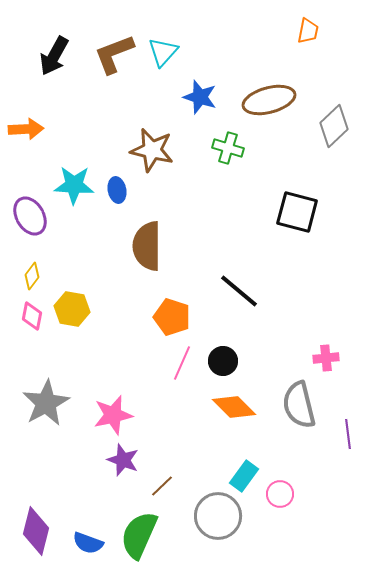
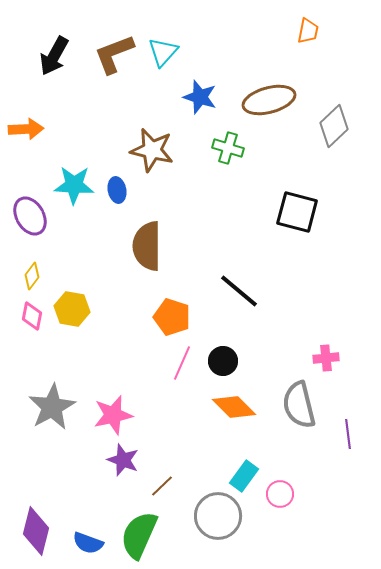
gray star: moved 6 px right, 4 px down
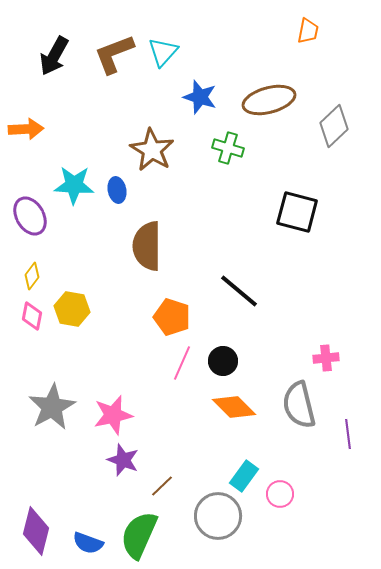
brown star: rotated 18 degrees clockwise
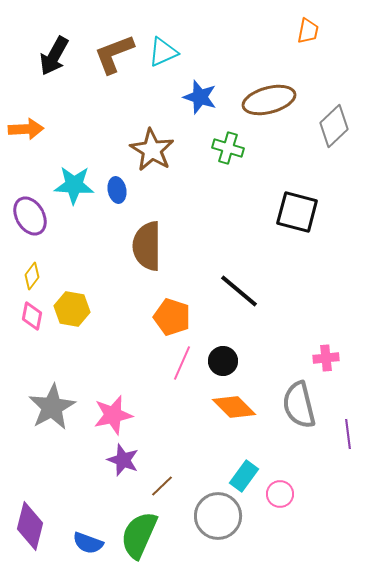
cyan triangle: rotated 24 degrees clockwise
purple diamond: moved 6 px left, 5 px up
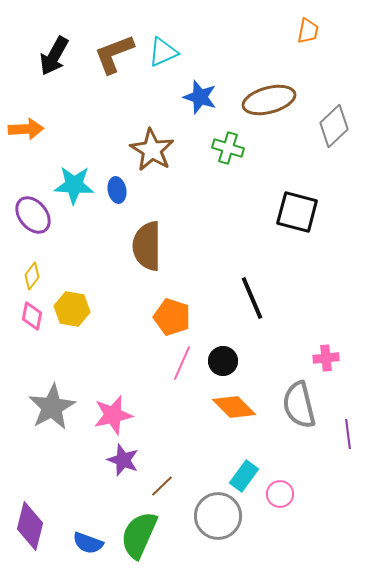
purple ellipse: moved 3 px right, 1 px up; rotated 9 degrees counterclockwise
black line: moved 13 px right, 7 px down; rotated 27 degrees clockwise
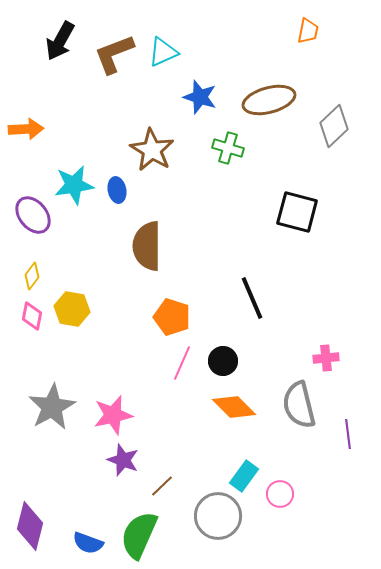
black arrow: moved 6 px right, 15 px up
cyan star: rotated 12 degrees counterclockwise
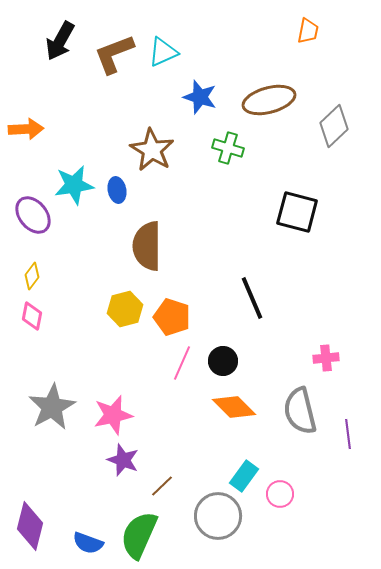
yellow hexagon: moved 53 px right; rotated 24 degrees counterclockwise
gray semicircle: moved 1 px right, 6 px down
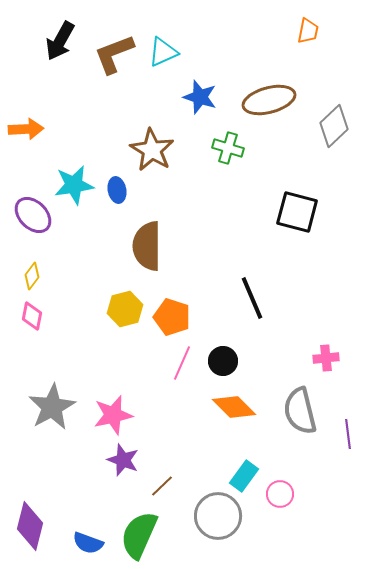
purple ellipse: rotated 6 degrees counterclockwise
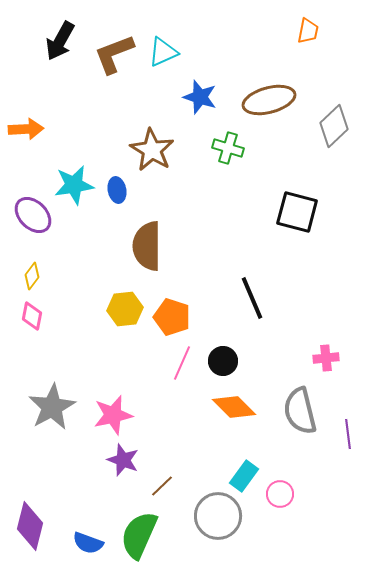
yellow hexagon: rotated 8 degrees clockwise
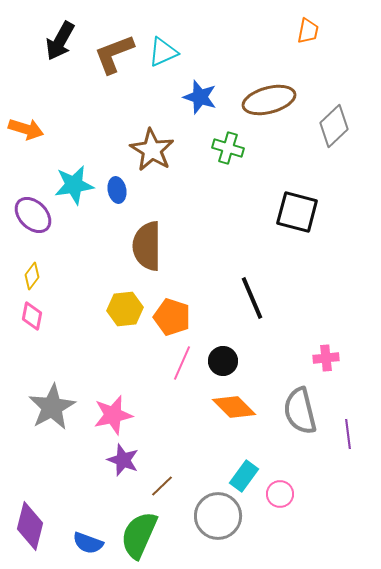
orange arrow: rotated 20 degrees clockwise
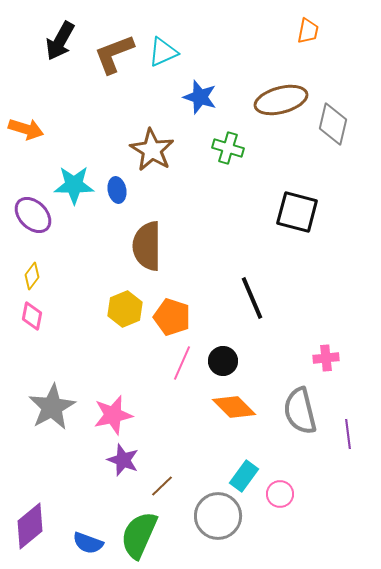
brown ellipse: moved 12 px right
gray diamond: moved 1 px left, 2 px up; rotated 33 degrees counterclockwise
cyan star: rotated 9 degrees clockwise
yellow hexagon: rotated 16 degrees counterclockwise
purple diamond: rotated 36 degrees clockwise
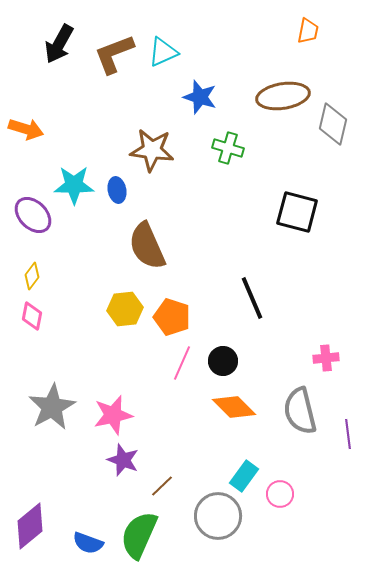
black arrow: moved 1 px left, 3 px down
brown ellipse: moved 2 px right, 4 px up; rotated 6 degrees clockwise
brown star: rotated 24 degrees counterclockwise
brown semicircle: rotated 24 degrees counterclockwise
yellow hexagon: rotated 16 degrees clockwise
